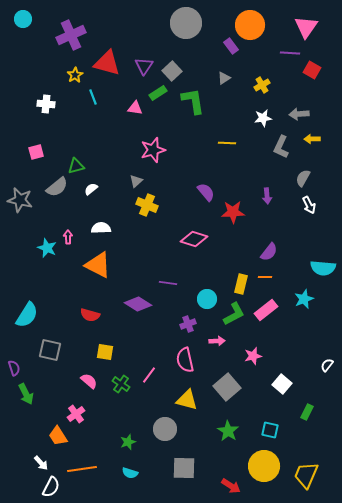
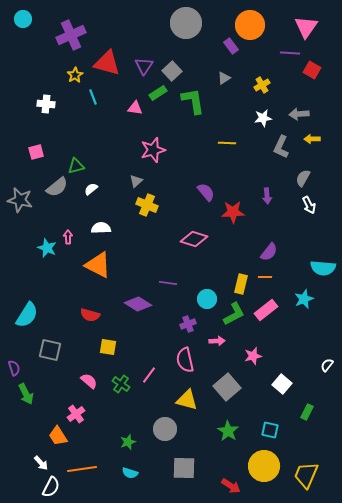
yellow square at (105, 352): moved 3 px right, 5 px up
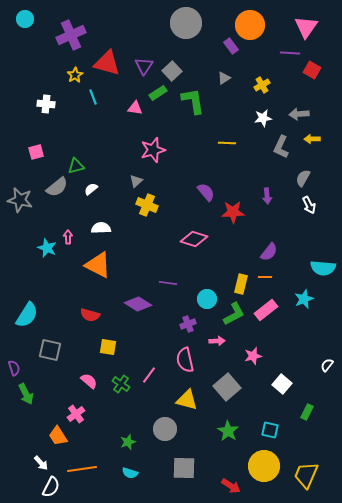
cyan circle at (23, 19): moved 2 px right
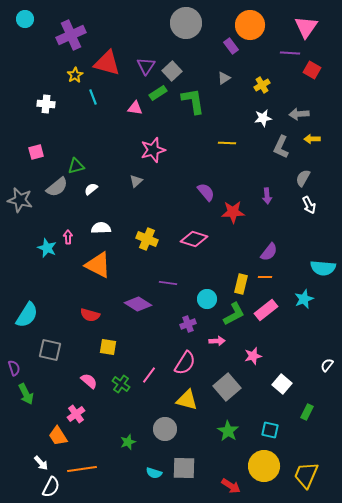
purple triangle at (144, 66): moved 2 px right
yellow cross at (147, 205): moved 34 px down
pink semicircle at (185, 360): moved 3 px down; rotated 135 degrees counterclockwise
cyan semicircle at (130, 473): moved 24 px right
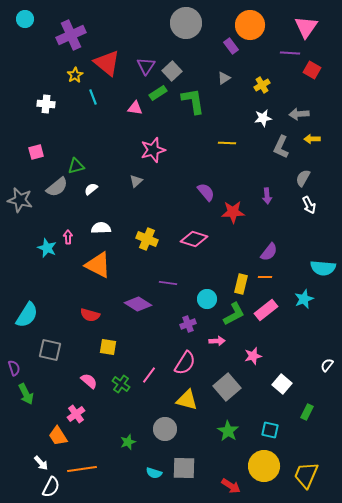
red triangle at (107, 63): rotated 24 degrees clockwise
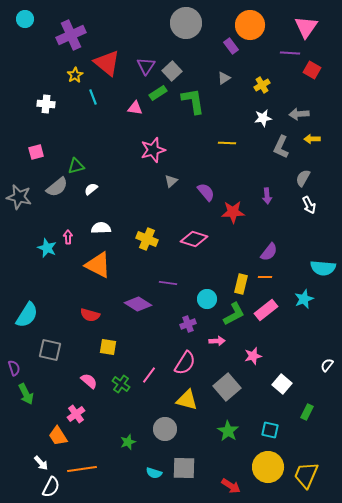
gray triangle at (136, 181): moved 35 px right
gray star at (20, 200): moved 1 px left, 3 px up
yellow circle at (264, 466): moved 4 px right, 1 px down
